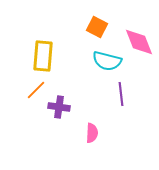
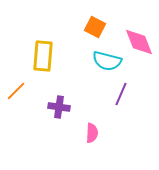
orange square: moved 2 px left
orange line: moved 20 px left, 1 px down
purple line: rotated 30 degrees clockwise
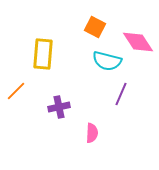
pink diamond: moved 1 px left; rotated 12 degrees counterclockwise
yellow rectangle: moved 2 px up
purple cross: rotated 20 degrees counterclockwise
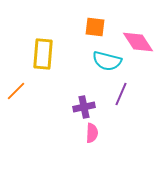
orange square: rotated 20 degrees counterclockwise
purple cross: moved 25 px right
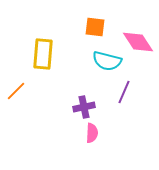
purple line: moved 3 px right, 2 px up
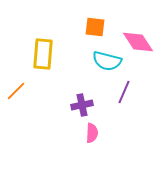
purple cross: moved 2 px left, 2 px up
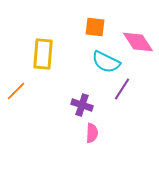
cyan semicircle: moved 1 px left, 1 px down; rotated 12 degrees clockwise
purple line: moved 2 px left, 3 px up; rotated 10 degrees clockwise
purple cross: rotated 30 degrees clockwise
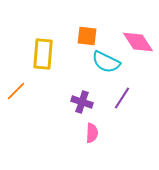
orange square: moved 8 px left, 9 px down
purple line: moved 9 px down
purple cross: moved 3 px up
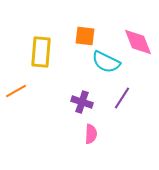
orange square: moved 2 px left
pink diamond: rotated 12 degrees clockwise
yellow rectangle: moved 2 px left, 2 px up
orange line: rotated 15 degrees clockwise
pink semicircle: moved 1 px left, 1 px down
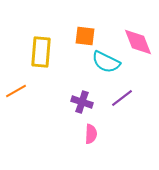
purple line: rotated 20 degrees clockwise
